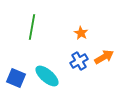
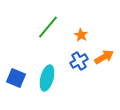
green line: moved 16 px right; rotated 30 degrees clockwise
orange star: moved 2 px down
cyan ellipse: moved 2 px down; rotated 65 degrees clockwise
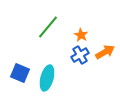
orange arrow: moved 1 px right, 5 px up
blue cross: moved 1 px right, 6 px up
blue square: moved 4 px right, 5 px up
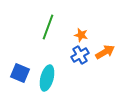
green line: rotated 20 degrees counterclockwise
orange star: rotated 16 degrees counterclockwise
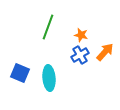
orange arrow: rotated 18 degrees counterclockwise
cyan ellipse: moved 2 px right; rotated 20 degrees counterclockwise
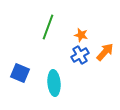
cyan ellipse: moved 5 px right, 5 px down
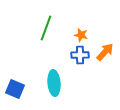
green line: moved 2 px left, 1 px down
blue cross: rotated 30 degrees clockwise
blue square: moved 5 px left, 16 px down
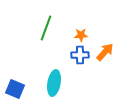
orange star: rotated 16 degrees counterclockwise
cyan ellipse: rotated 15 degrees clockwise
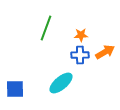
orange arrow: rotated 18 degrees clockwise
cyan ellipse: moved 7 px right; rotated 40 degrees clockwise
blue square: rotated 24 degrees counterclockwise
